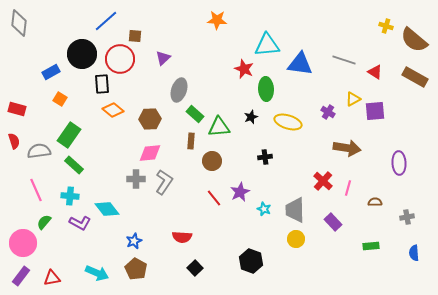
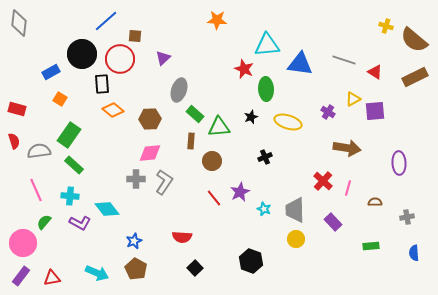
brown rectangle at (415, 77): rotated 55 degrees counterclockwise
black cross at (265, 157): rotated 16 degrees counterclockwise
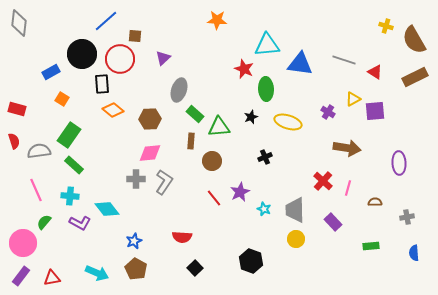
brown semicircle at (414, 40): rotated 20 degrees clockwise
orange square at (60, 99): moved 2 px right
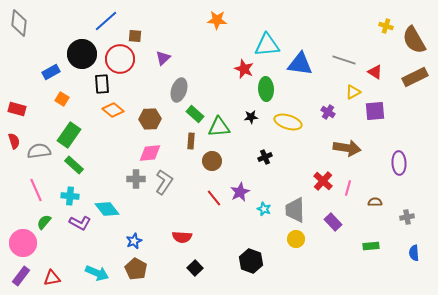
yellow triangle at (353, 99): moved 7 px up
black star at (251, 117): rotated 16 degrees clockwise
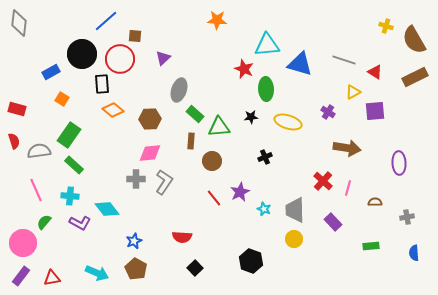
blue triangle at (300, 64): rotated 8 degrees clockwise
yellow circle at (296, 239): moved 2 px left
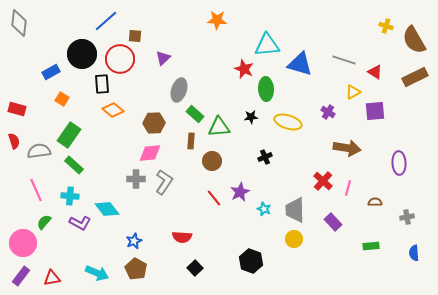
brown hexagon at (150, 119): moved 4 px right, 4 px down
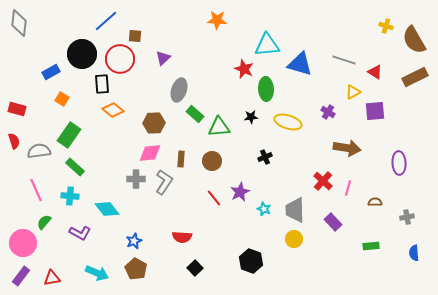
brown rectangle at (191, 141): moved 10 px left, 18 px down
green rectangle at (74, 165): moved 1 px right, 2 px down
purple L-shape at (80, 223): moved 10 px down
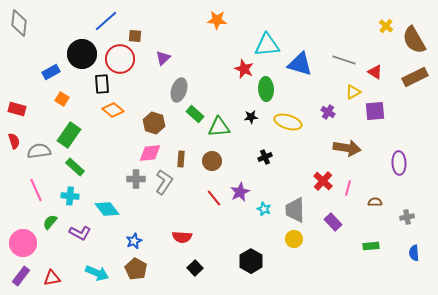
yellow cross at (386, 26): rotated 24 degrees clockwise
brown hexagon at (154, 123): rotated 20 degrees clockwise
green semicircle at (44, 222): moved 6 px right
black hexagon at (251, 261): rotated 10 degrees clockwise
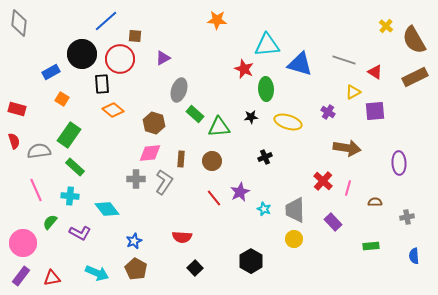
purple triangle at (163, 58): rotated 14 degrees clockwise
blue semicircle at (414, 253): moved 3 px down
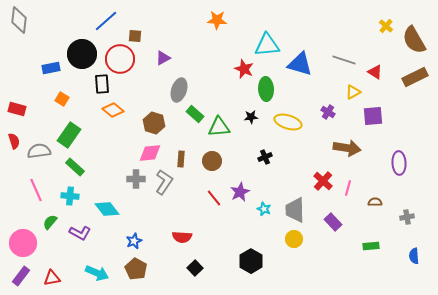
gray diamond at (19, 23): moved 3 px up
blue rectangle at (51, 72): moved 4 px up; rotated 18 degrees clockwise
purple square at (375, 111): moved 2 px left, 5 px down
